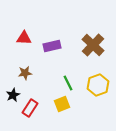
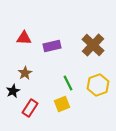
brown star: rotated 24 degrees counterclockwise
black star: moved 4 px up
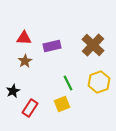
brown star: moved 12 px up
yellow hexagon: moved 1 px right, 3 px up
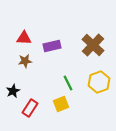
brown star: rotated 24 degrees clockwise
yellow square: moved 1 px left
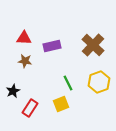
brown star: rotated 16 degrees clockwise
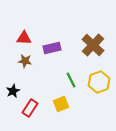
purple rectangle: moved 2 px down
green line: moved 3 px right, 3 px up
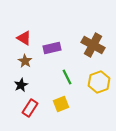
red triangle: rotated 28 degrees clockwise
brown cross: rotated 15 degrees counterclockwise
brown star: rotated 24 degrees clockwise
green line: moved 4 px left, 3 px up
black star: moved 8 px right, 6 px up
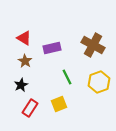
yellow square: moved 2 px left
